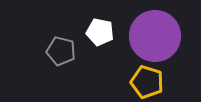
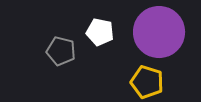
purple circle: moved 4 px right, 4 px up
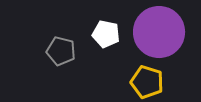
white pentagon: moved 6 px right, 2 px down
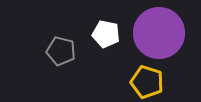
purple circle: moved 1 px down
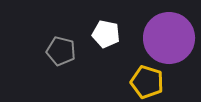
purple circle: moved 10 px right, 5 px down
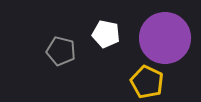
purple circle: moved 4 px left
yellow pentagon: rotated 8 degrees clockwise
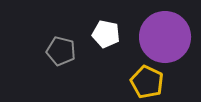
purple circle: moved 1 px up
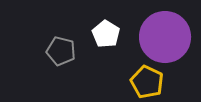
white pentagon: rotated 20 degrees clockwise
